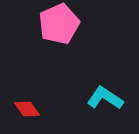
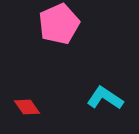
red diamond: moved 2 px up
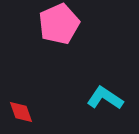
red diamond: moved 6 px left, 5 px down; rotated 16 degrees clockwise
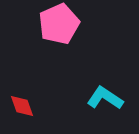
red diamond: moved 1 px right, 6 px up
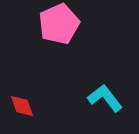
cyan L-shape: rotated 18 degrees clockwise
